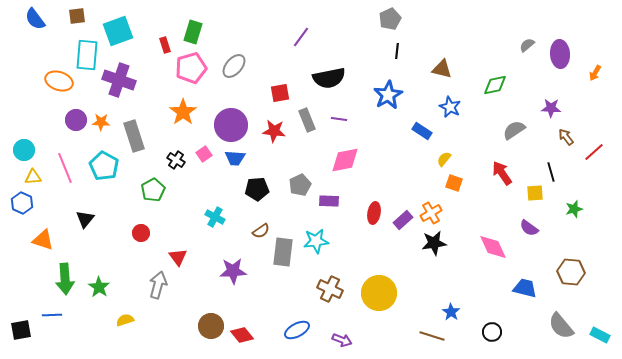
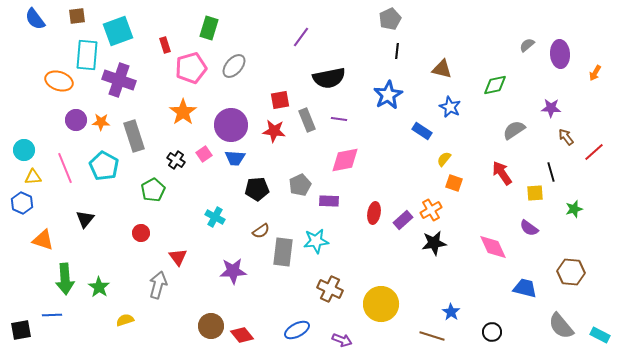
green rectangle at (193, 32): moved 16 px right, 4 px up
red square at (280, 93): moved 7 px down
orange cross at (431, 213): moved 3 px up
yellow circle at (379, 293): moved 2 px right, 11 px down
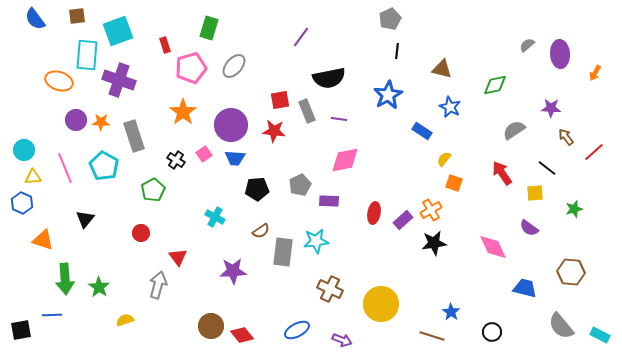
gray rectangle at (307, 120): moved 9 px up
black line at (551, 172): moved 4 px left, 4 px up; rotated 36 degrees counterclockwise
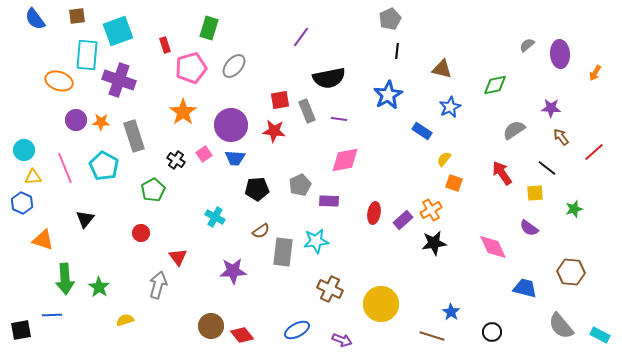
blue star at (450, 107): rotated 20 degrees clockwise
brown arrow at (566, 137): moved 5 px left
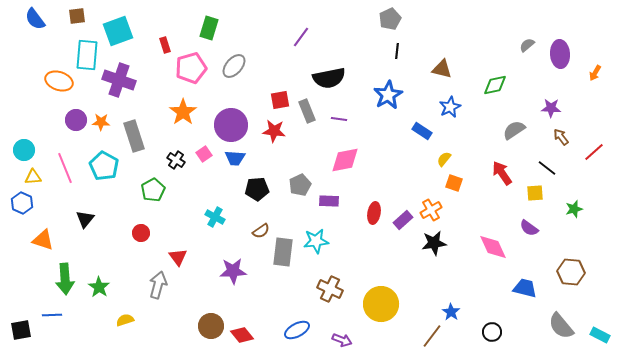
brown line at (432, 336): rotated 70 degrees counterclockwise
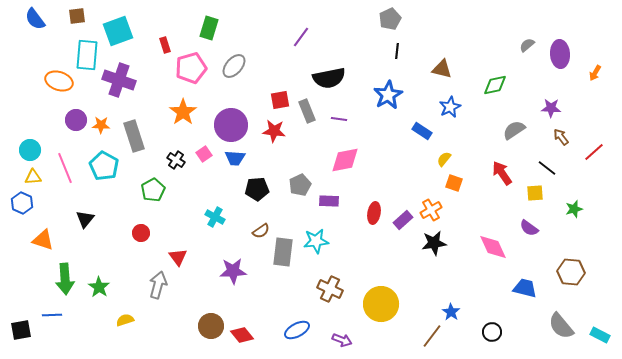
orange star at (101, 122): moved 3 px down
cyan circle at (24, 150): moved 6 px right
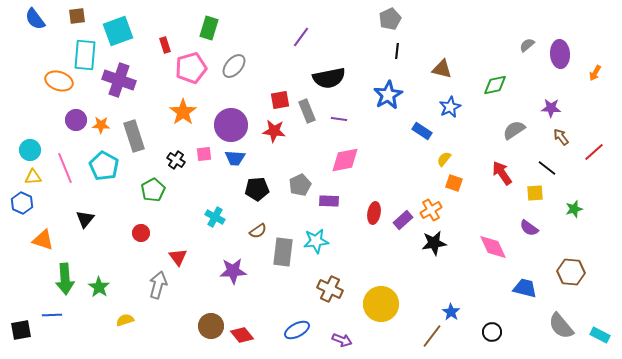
cyan rectangle at (87, 55): moved 2 px left
pink square at (204, 154): rotated 28 degrees clockwise
brown semicircle at (261, 231): moved 3 px left
